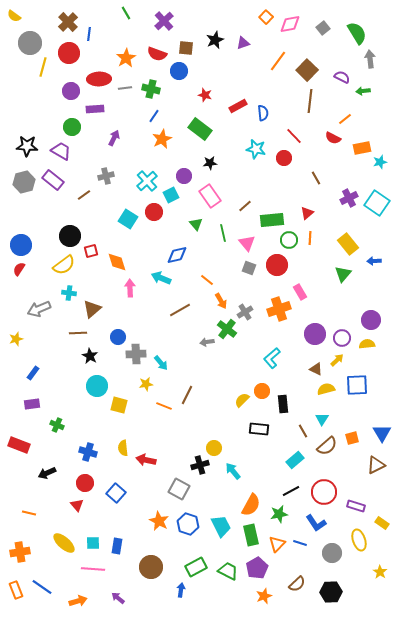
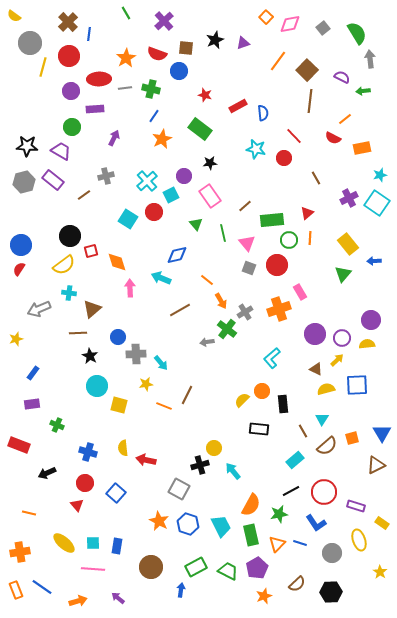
red circle at (69, 53): moved 3 px down
cyan star at (380, 162): moved 13 px down
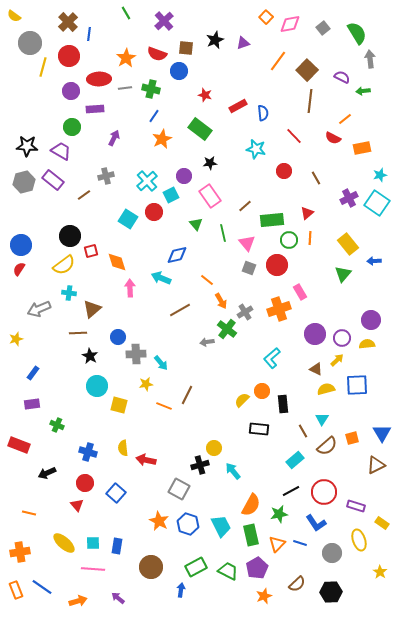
red circle at (284, 158): moved 13 px down
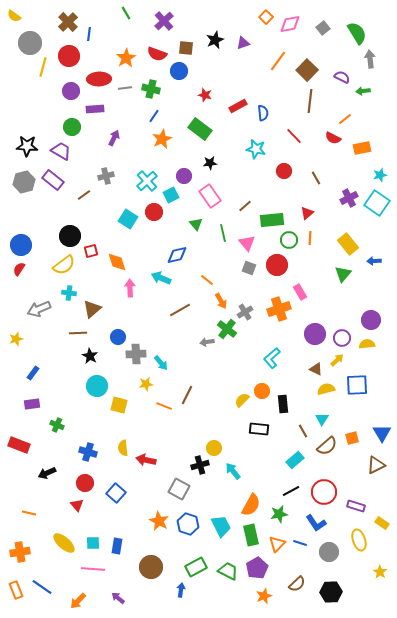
gray circle at (332, 553): moved 3 px left, 1 px up
orange arrow at (78, 601): rotated 150 degrees clockwise
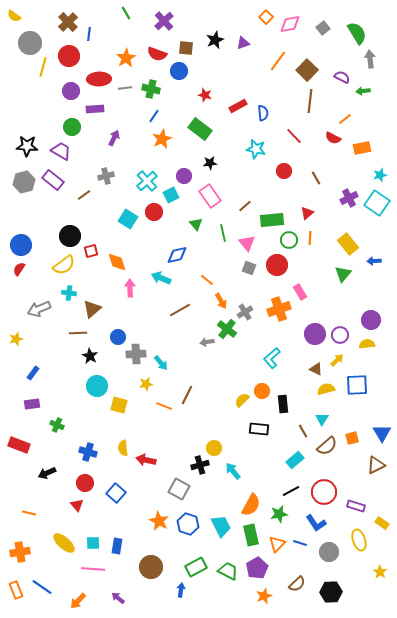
purple circle at (342, 338): moved 2 px left, 3 px up
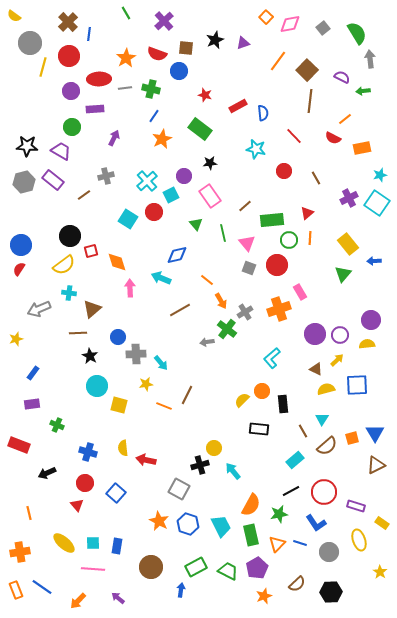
blue triangle at (382, 433): moved 7 px left
orange line at (29, 513): rotated 64 degrees clockwise
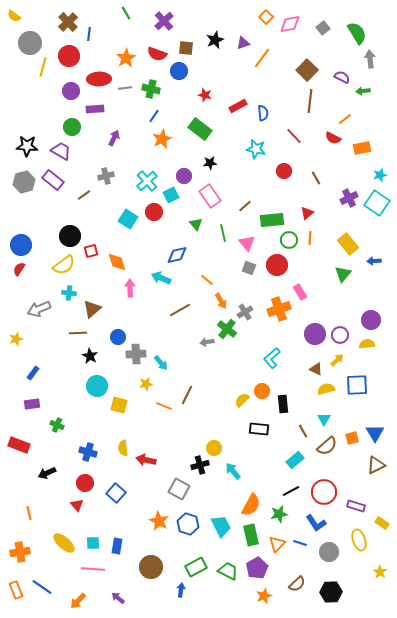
orange line at (278, 61): moved 16 px left, 3 px up
cyan triangle at (322, 419): moved 2 px right
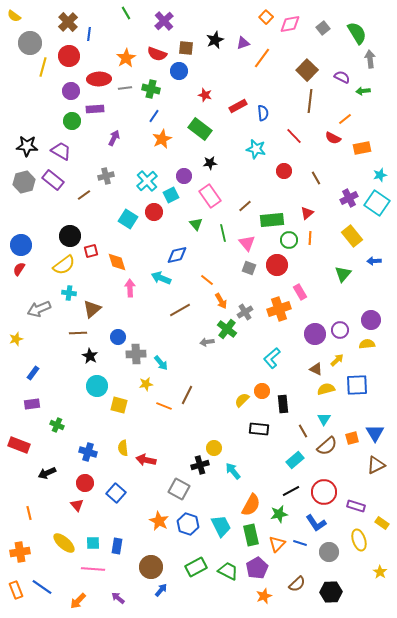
green circle at (72, 127): moved 6 px up
yellow rectangle at (348, 244): moved 4 px right, 8 px up
purple circle at (340, 335): moved 5 px up
blue arrow at (181, 590): moved 20 px left; rotated 32 degrees clockwise
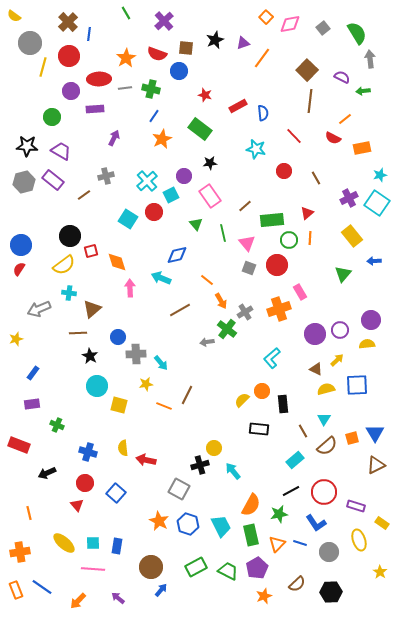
green circle at (72, 121): moved 20 px left, 4 px up
